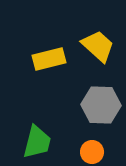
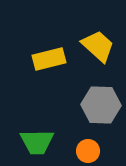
green trapezoid: rotated 75 degrees clockwise
orange circle: moved 4 px left, 1 px up
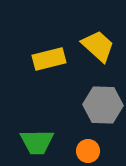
gray hexagon: moved 2 px right
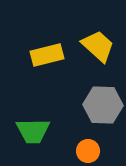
yellow rectangle: moved 2 px left, 4 px up
green trapezoid: moved 4 px left, 11 px up
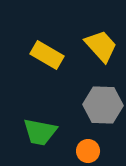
yellow trapezoid: moved 3 px right; rotated 6 degrees clockwise
yellow rectangle: rotated 44 degrees clockwise
green trapezoid: moved 7 px right, 1 px down; rotated 12 degrees clockwise
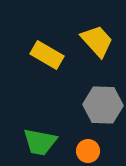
yellow trapezoid: moved 4 px left, 5 px up
green trapezoid: moved 10 px down
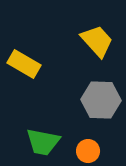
yellow rectangle: moved 23 px left, 9 px down
gray hexagon: moved 2 px left, 5 px up
green trapezoid: moved 3 px right
